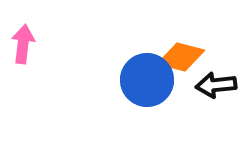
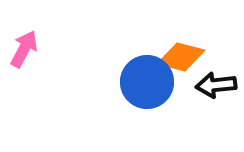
pink arrow: moved 1 px right, 5 px down; rotated 21 degrees clockwise
blue circle: moved 2 px down
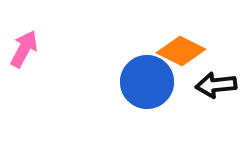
orange diamond: moved 6 px up; rotated 12 degrees clockwise
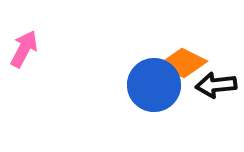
orange diamond: moved 2 px right, 12 px down
blue circle: moved 7 px right, 3 px down
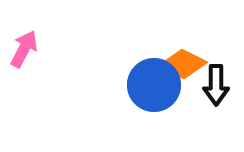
orange diamond: moved 1 px down
black arrow: rotated 84 degrees counterclockwise
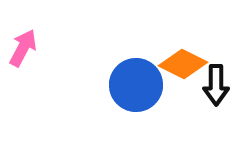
pink arrow: moved 1 px left, 1 px up
blue circle: moved 18 px left
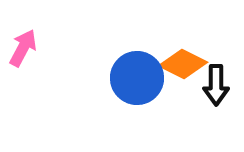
blue circle: moved 1 px right, 7 px up
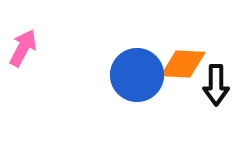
orange diamond: rotated 24 degrees counterclockwise
blue circle: moved 3 px up
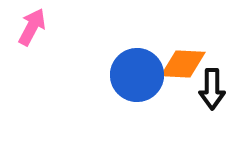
pink arrow: moved 9 px right, 21 px up
black arrow: moved 4 px left, 4 px down
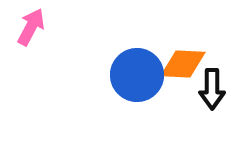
pink arrow: moved 1 px left
